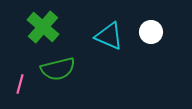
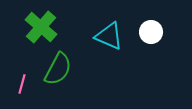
green cross: moved 2 px left
green semicircle: rotated 48 degrees counterclockwise
pink line: moved 2 px right
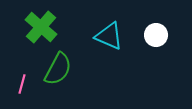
white circle: moved 5 px right, 3 px down
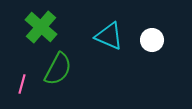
white circle: moved 4 px left, 5 px down
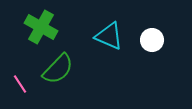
green cross: rotated 12 degrees counterclockwise
green semicircle: rotated 16 degrees clockwise
pink line: moved 2 px left; rotated 48 degrees counterclockwise
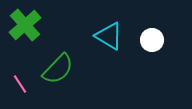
green cross: moved 16 px left, 2 px up; rotated 20 degrees clockwise
cyan triangle: rotated 8 degrees clockwise
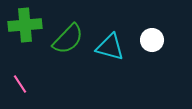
green cross: rotated 36 degrees clockwise
cyan triangle: moved 1 px right, 11 px down; rotated 16 degrees counterclockwise
green semicircle: moved 10 px right, 30 px up
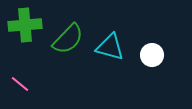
white circle: moved 15 px down
pink line: rotated 18 degrees counterclockwise
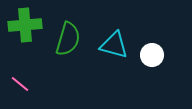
green semicircle: rotated 28 degrees counterclockwise
cyan triangle: moved 4 px right, 2 px up
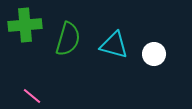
white circle: moved 2 px right, 1 px up
pink line: moved 12 px right, 12 px down
